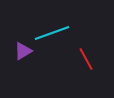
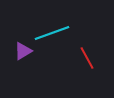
red line: moved 1 px right, 1 px up
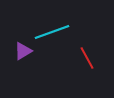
cyan line: moved 1 px up
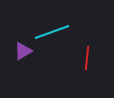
red line: rotated 35 degrees clockwise
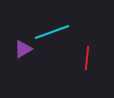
purple triangle: moved 2 px up
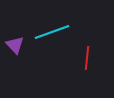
purple triangle: moved 8 px left, 4 px up; rotated 42 degrees counterclockwise
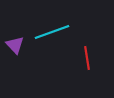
red line: rotated 15 degrees counterclockwise
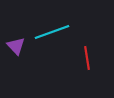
purple triangle: moved 1 px right, 1 px down
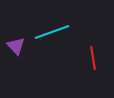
red line: moved 6 px right
